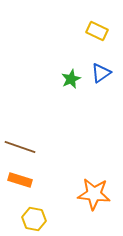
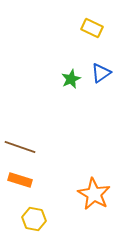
yellow rectangle: moved 5 px left, 3 px up
orange star: rotated 24 degrees clockwise
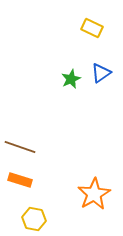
orange star: rotated 12 degrees clockwise
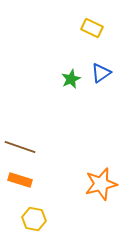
orange star: moved 7 px right, 10 px up; rotated 16 degrees clockwise
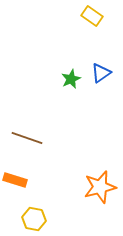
yellow rectangle: moved 12 px up; rotated 10 degrees clockwise
brown line: moved 7 px right, 9 px up
orange rectangle: moved 5 px left
orange star: moved 1 px left, 3 px down
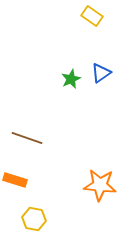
orange star: moved 2 px up; rotated 20 degrees clockwise
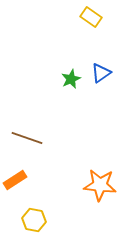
yellow rectangle: moved 1 px left, 1 px down
orange rectangle: rotated 50 degrees counterclockwise
yellow hexagon: moved 1 px down
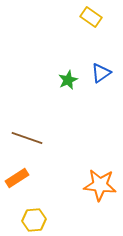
green star: moved 3 px left, 1 px down
orange rectangle: moved 2 px right, 2 px up
yellow hexagon: rotated 15 degrees counterclockwise
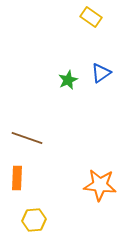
orange rectangle: rotated 55 degrees counterclockwise
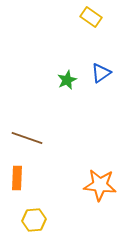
green star: moved 1 px left
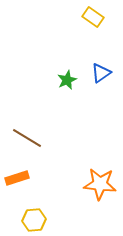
yellow rectangle: moved 2 px right
brown line: rotated 12 degrees clockwise
orange rectangle: rotated 70 degrees clockwise
orange star: moved 1 px up
